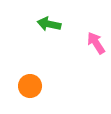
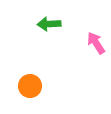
green arrow: rotated 15 degrees counterclockwise
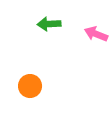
pink arrow: moved 9 px up; rotated 35 degrees counterclockwise
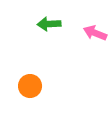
pink arrow: moved 1 px left, 1 px up
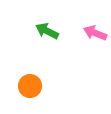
green arrow: moved 2 px left, 7 px down; rotated 30 degrees clockwise
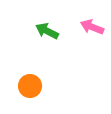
pink arrow: moved 3 px left, 6 px up
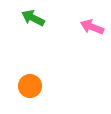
green arrow: moved 14 px left, 13 px up
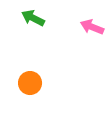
orange circle: moved 3 px up
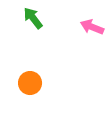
green arrow: rotated 25 degrees clockwise
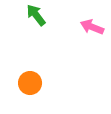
green arrow: moved 3 px right, 3 px up
